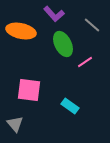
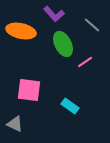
gray triangle: rotated 24 degrees counterclockwise
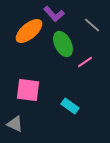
orange ellipse: moved 8 px right; rotated 52 degrees counterclockwise
pink square: moved 1 px left
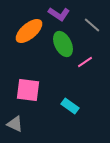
purple L-shape: moved 5 px right; rotated 15 degrees counterclockwise
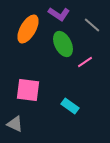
orange ellipse: moved 1 px left, 2 px up; rotated 20 degrees counterclockwise
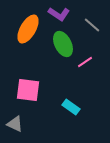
cyan rectangle: moved 1 px right, 1 px down
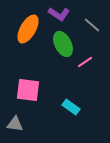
gray triangle: rotated 18 degrees counterclockwise
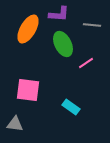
purple L-shape: rotated 30 degrees counterclockwise
gray line: rotated 36 degrees counterclockwise
pink line: moved 1 px right, 1 px down
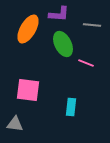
pink line: rotated 56 degrees clockwise
cyan rectangle: rotated 60 degrees clockwise
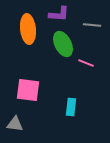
orange ellipse: rotated 36 degrees counterclockwise
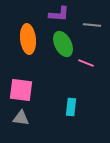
orange ellipse: moved 10 px down
pink square: moved 7 px left
gray triangle: moved 6 px right, 6 px up
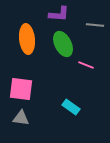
gray line: moved 3 px right
orange ellipse: moved 1 px left
pink line: moved 2 px down
pink square: moved 1 px up
cyan rectangle: rotated 60 degrees counterclockwise
